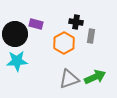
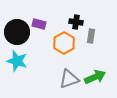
purple rectangle: moved 3 px right
black circle: moved 2 px right, 2 px up
cyan star: rotated 20 degrees clockwise
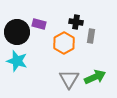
gray triangle: rotated 40 degrees counterclockwise
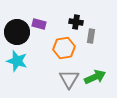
orange hexagon: moved 5 px down; rotated 20 degrees clockwise
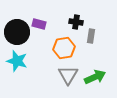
gray triangle: moved 1 px left, 4 px up
